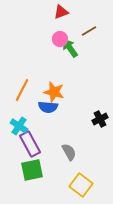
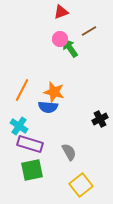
purple rectangle: rotated 45 degrees counterclockwise
yellow square: rotated 15 degrees clockwise
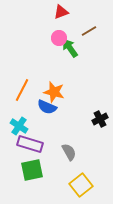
pink circle: moved 1 px left, 1 px up
blue semicircle: moved 1 px left; rotated 18 degrees clockwise
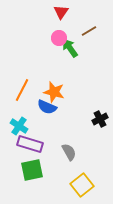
red triangle: rotated 35 degrees counterclockwise
yellow square: moved 1 px right
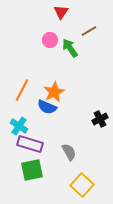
pink circle: moved 9 px left, 2 px down
orange star: rotated 30 degrees clockwise
yellow square: rotated 10 degrees counterclockwise
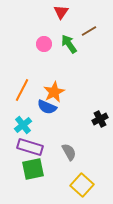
pink circle: moved 6 px left, 4 px down
green arrow: moved 1 px left, 4 px up
cyan cross: moved 4 px right, 1 px up; rotated 18 degrees clockwise
purple rectangle: moved 3 px down
green square: moved 1 px right, 1 px up
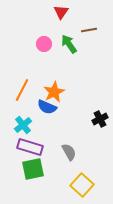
brown line: moved 1 px up; rotated 21 degrees clockwise
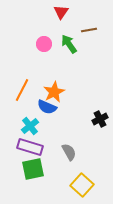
cyan cross: moved 7 px right, 1 px down
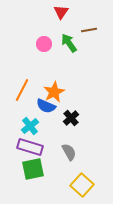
green arrow: moved 1 px up
blue semicircle: moved 1 px left, 1 px up
black cross: moved 29 px left, 1 px up; rotated 14 degrees counterclockwise
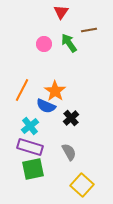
orange star: moved 1 px right, 1 px up; rotated 10 degrees counterclockwise
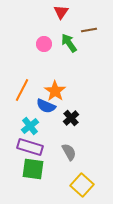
green square: rotated 20 degrees clockwise
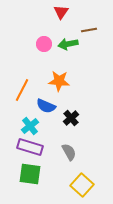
green arrow: moved 1 px left, 1 px down; rotated 66 degrees counterclockwise
orange star: moved 4 px right, 10 px up; rotated 30 degrees counterclockwise
green square: moved 3 px left, 5 px down
